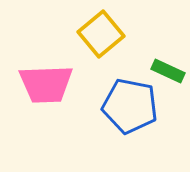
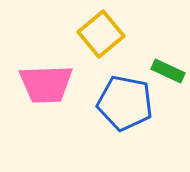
blue pentagon: moved 5 px left, 3 px up
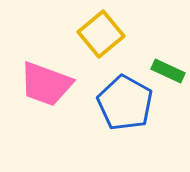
pink trapezoid: rotated 22 degrees clockwise
blue pentagon: rotated 18 degrees clockwise
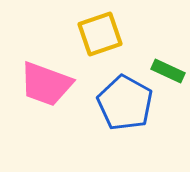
yellow square: moved 1 px left; rotated 21 degrees clockwise
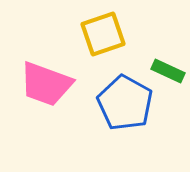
yellow square: moved 3 px right
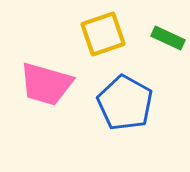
green rectangle: moved 33 px up
pink trapezoid: rotated 4 degrees counterclockwise
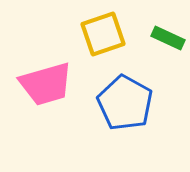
pink trapezoid: rotated 32 degrees counterclockwise
